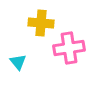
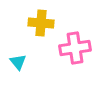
pink cross: moved 6 px right
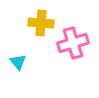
pink cross: moved 2 px left, 5 px up; rotated 8 degrees counterclockwise
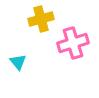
yellow cross: moved 4 px up; rotated 20 degrees counterclockwise
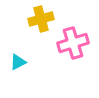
cyan triangle: rotated 42 degrees clockwise
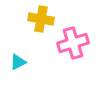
yellow cross: rotated 25 degrees clockwise
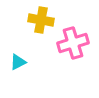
yellow cross: moved 1 px down
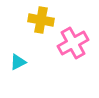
pink cross: rotated 12 degrees counterclockwise
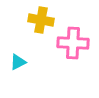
pink cross: rotated 32 degrees clockwise
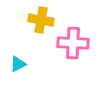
cyan triangle: moved 2 px down
